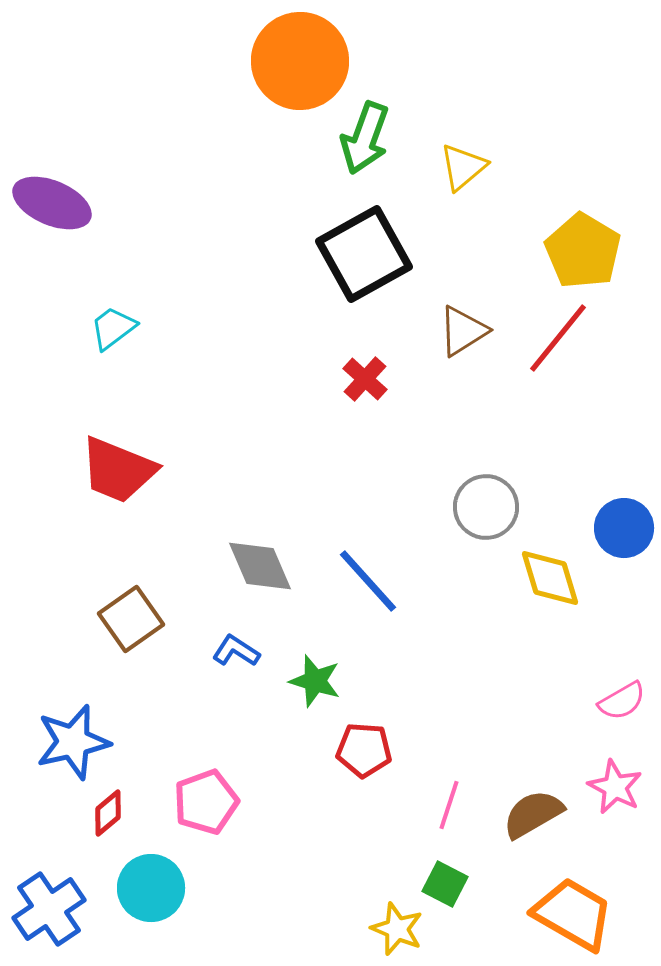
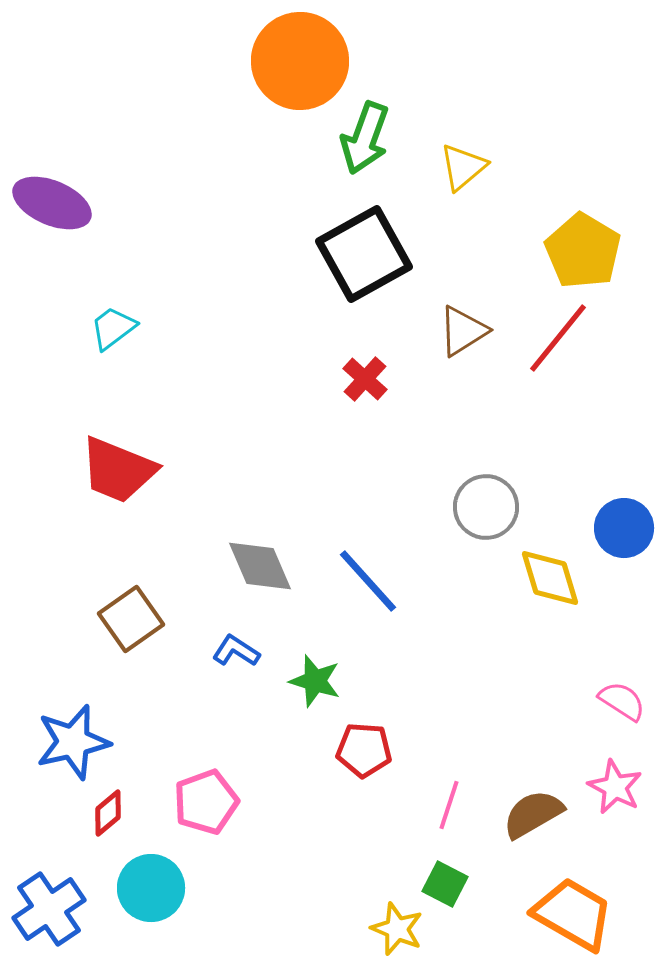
pink semicircle: rotated 117 degrees counterclockwise
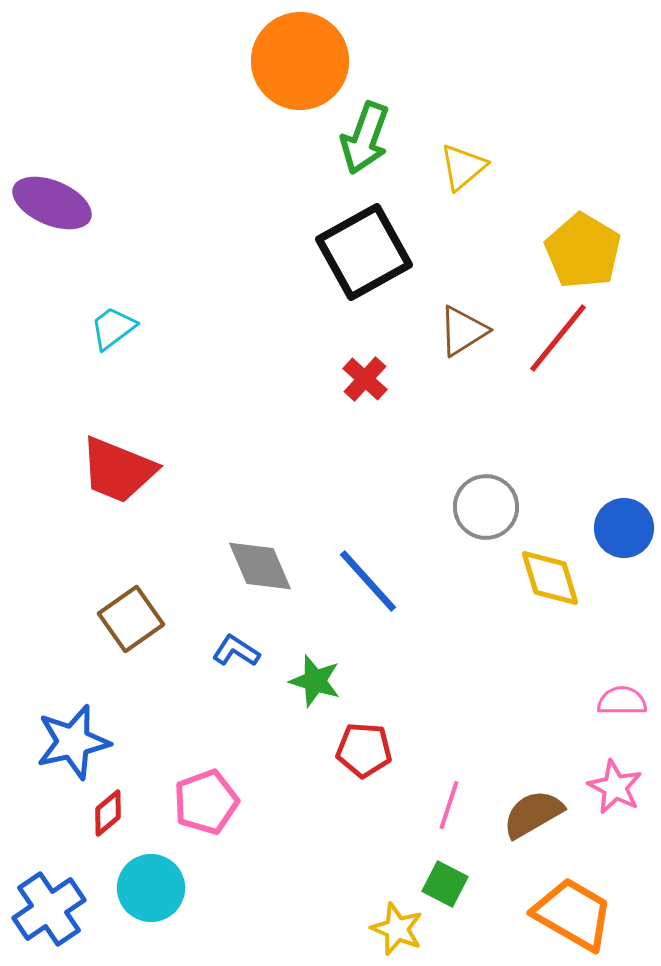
black square: moved 2 px up
pink semicircle: rotated 33 degrees counterclockwise
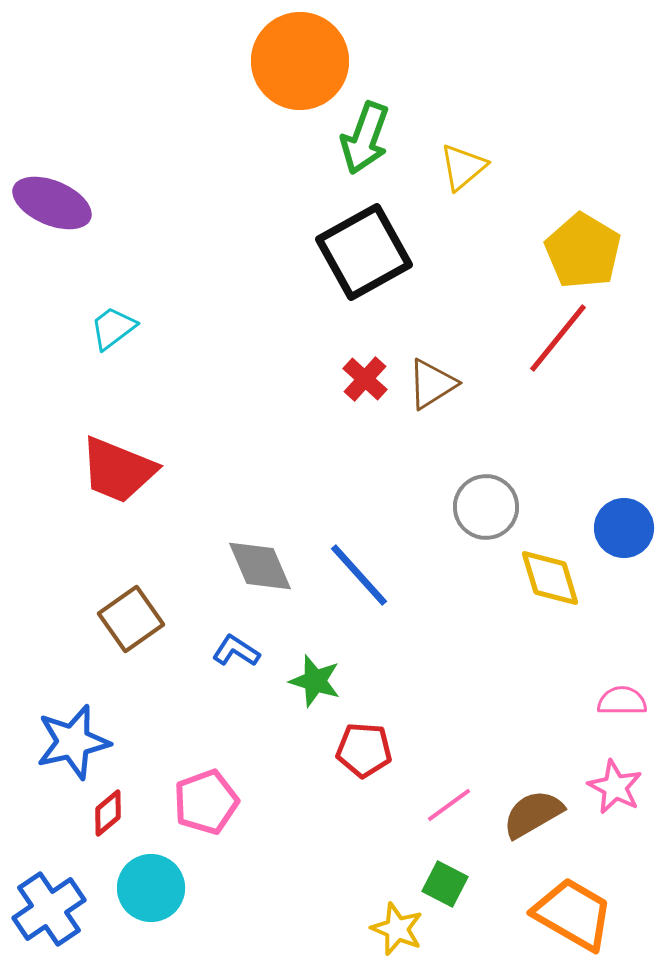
brown triangle: moved 31 px left, 53 px down
blue line: moved 9 px left, 6 px up
pink line: rotated 36 degrees clockwise
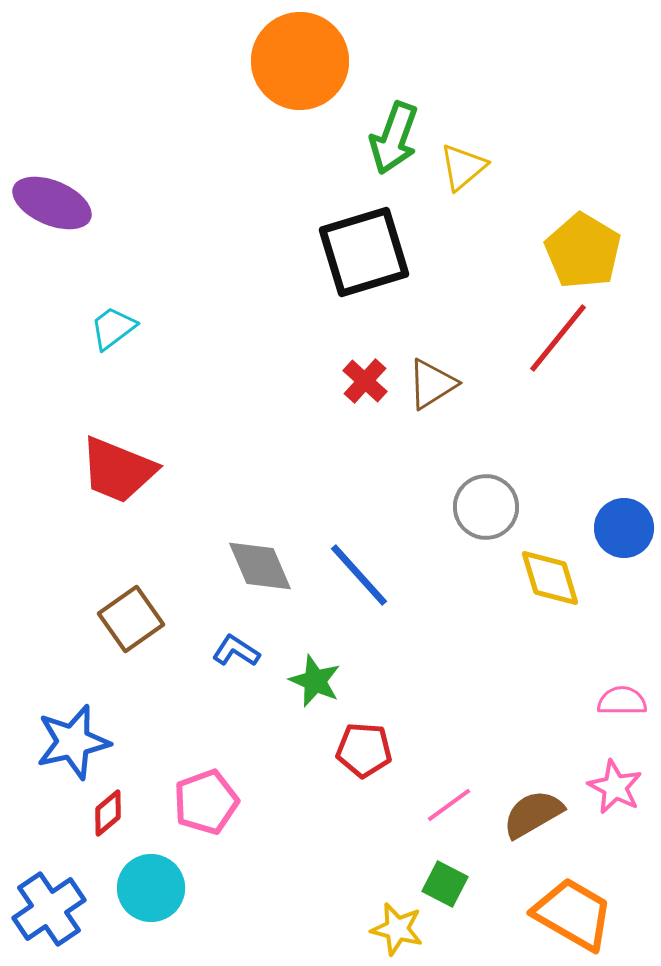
green arrow: moved 29 px right
black square: rotated 12 degrees clockwise
red cross: moved 2 px down
green star: rotated 6 degrees clockwise
yellow star: rotated 8 degrees counterclockwise
